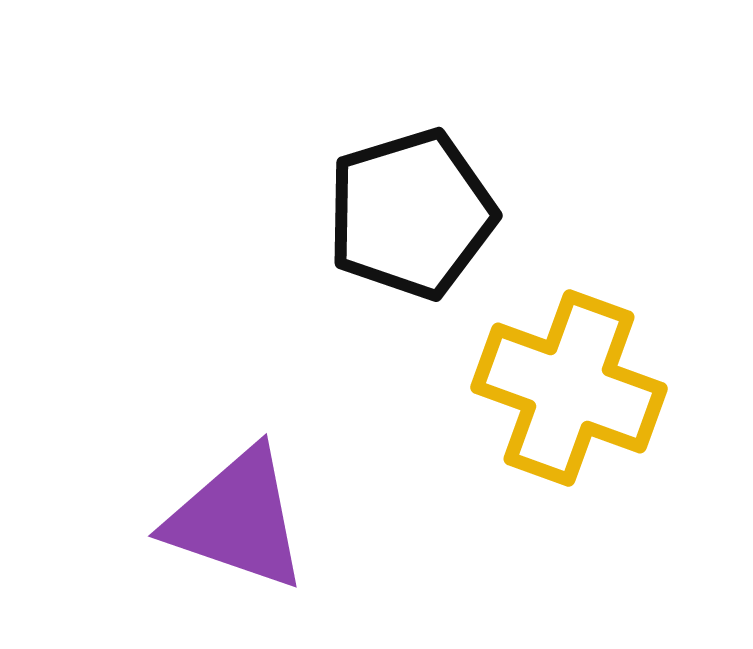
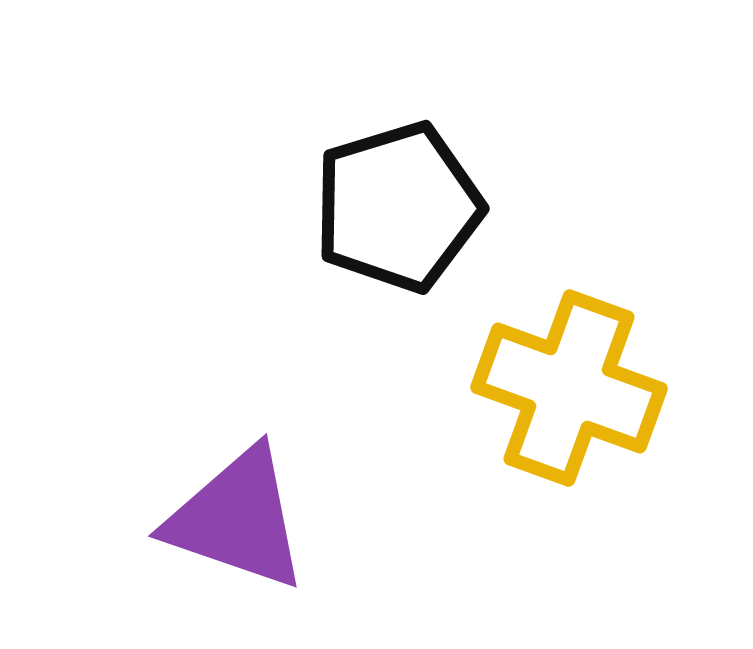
black pentagon: moved 13 px left, 7 px up
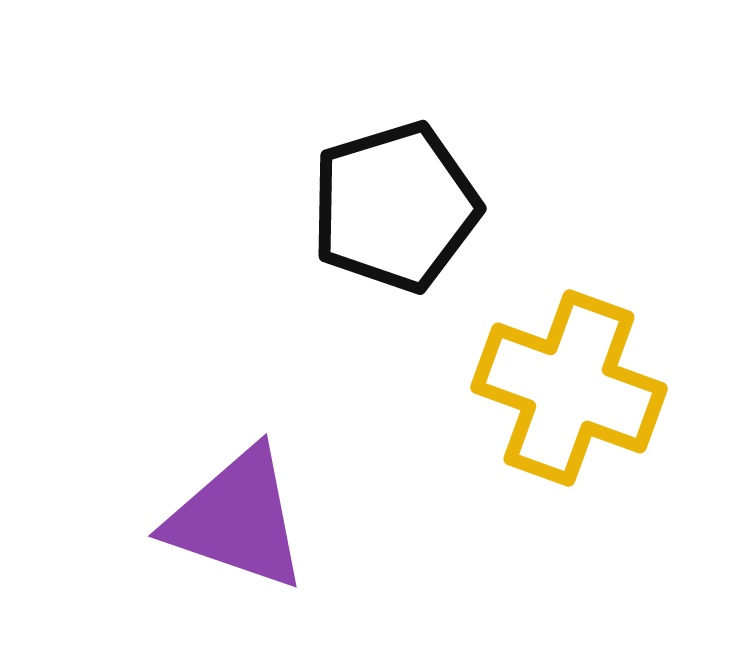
black pentagon: moved 3 px left
